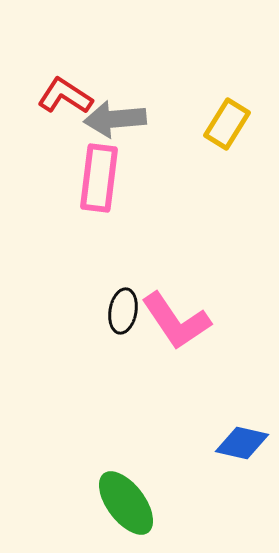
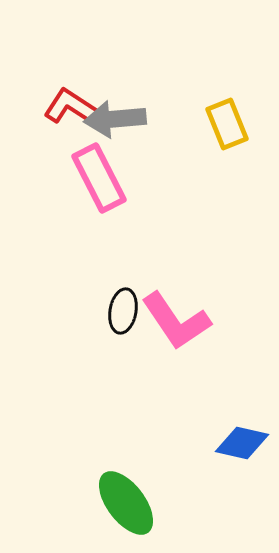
red L-shape: moved 6 px right, 11 px down
yellow rectangle: rotated 54 degrees counterclockwise
pink rectangle: rotated 34 degrees counterclockwise
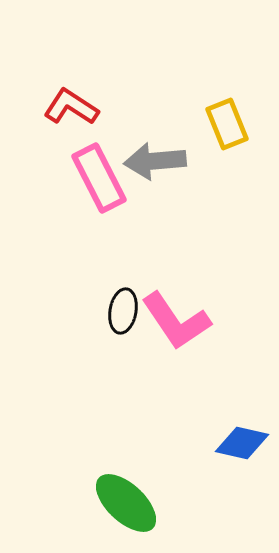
gray arrow: moved 40 px right, 42 px down
green ellipse: rotated 10 degrees counterclockwise
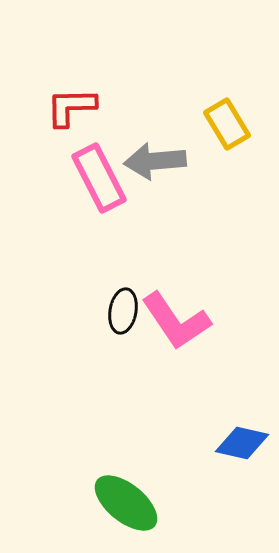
red L-shape: rotated 34 degrees counterclockwise
yellow rectangle: rotated 9 degrees counterclockwise
green ellipse: rotated 4 degrees counterclockwise
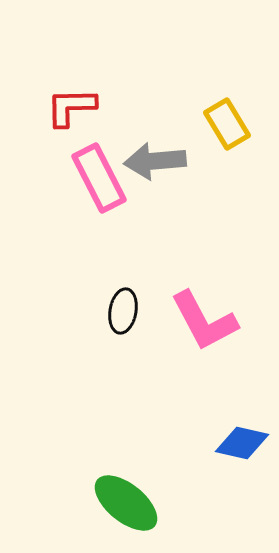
pink L-shape: moved 28 px right; rotated 6 degrees clockwise
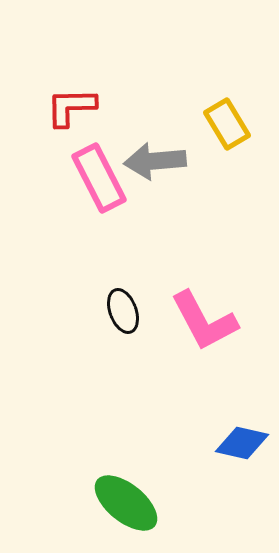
black ellipse: rotated 30 degrees counterclockwise
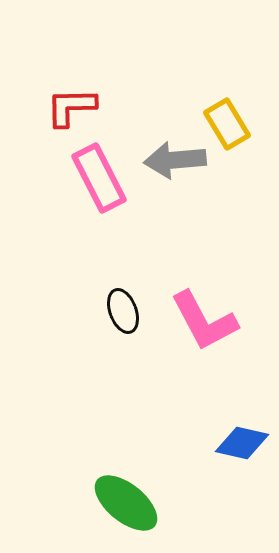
gray arrow: moved 20 px right, 1 px up
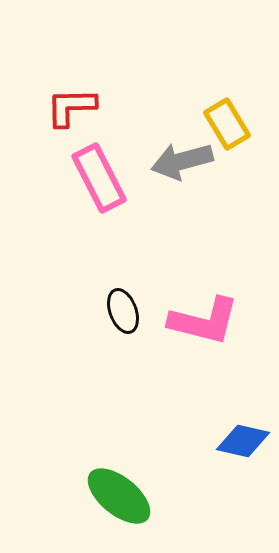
gray arrow: moved 7 px right, 1 px down; rotated 10 degrees counterclockwise
pink L-shape: rotated 48 degrees counterclockwise
blue diamond: moved 1 px right, 2 px up
green ellipse: moved 7 px left, 7 px up
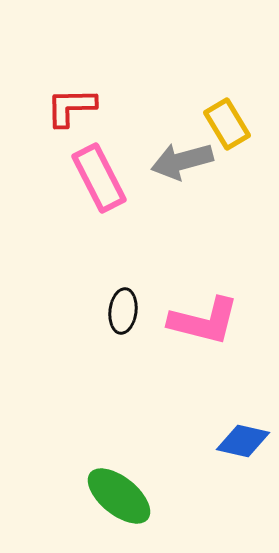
black ellipse: rotated 27 degrees clockwise
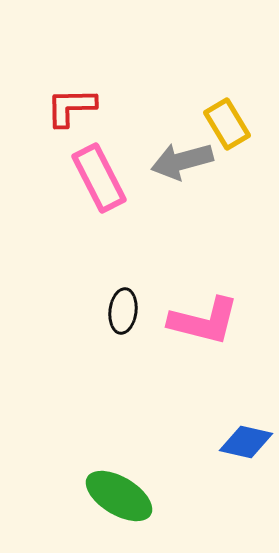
blue diamond: moved 3 px right, 1 px down
green ellipse: rotated 8 degrees counterclockwise
